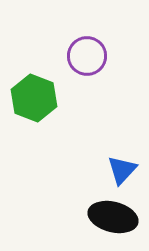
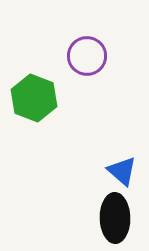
blue triangle: moved 1 px down; rotated 32 degrees counterclockwise
black ellipse: moved 2 px right, 1 px down; rotated 75 degrees clockwise
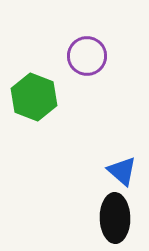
green hexagon: moved 1 px up
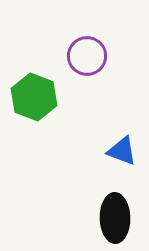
blue triangle: moved 20 px up; rotated 20 degrees counterclockwise
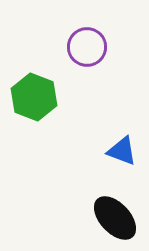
purple circle: moved 9 px up
black ellipse: rotated 42 degrees counterclockwise
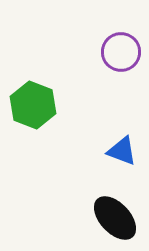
purple circle: moved 34 px right, 5 px down
green hexagon: moved 1 px left, 8 px down
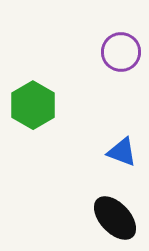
green hexagon: rotated 9 degrees clockwise
blue triangle: moved 1 px down
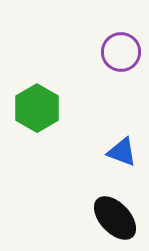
green hexagon: moved 4 px right, 3 px down
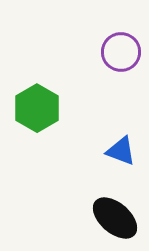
blue triangle: moved 1 px left, 1 px up
black ellipse: rotated 6 degrees counterclockwise
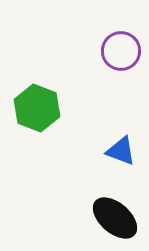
purple circle: moved 1 px up
green hexagon: rotated 9 degrees counterclockwise
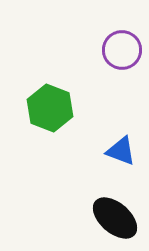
purple circle: moved 1 px right, 1 px up
green hexagon: moved 13 px right
